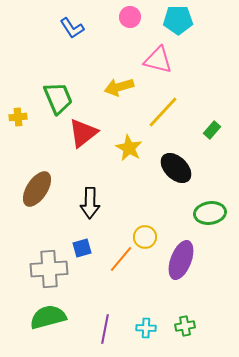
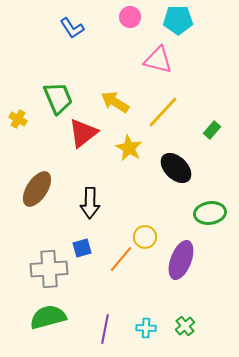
yellow arrow: moved 4 px left, 15 px down; rotated 48 degrees clockwise
yellow cross: moved 2 px down; rotated 36 degrees clockwise
green cross: rotated 30 degrees counterclockwise
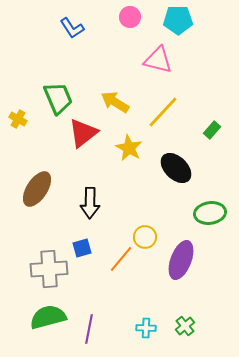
purple line: moved 16 px left
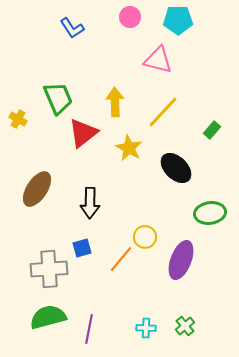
yellow arrow: rotated 56 degrees clockwise
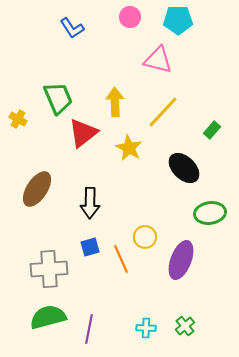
black ellipse: moved 8 px right
blue square: moved 8 px right, 1 px up
orange line: rotated 64 degrees counterclockwise
